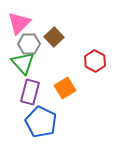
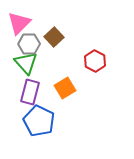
green triangle: moved 3 px right
blue pentagon: moved 2 px left, 1 px up
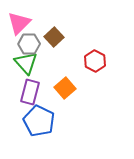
orange square: rotated 10 degrees counterclockwise
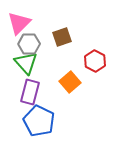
brown square: moved 8 px right; rotated 24 degrees clockwise
orange square: moved 5 px right, 6 px up
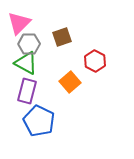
green triangle: rotated 20 degrees counterclockwise
purple rectangle: moved 3 px left, 1 px up
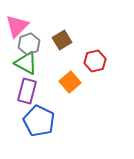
pink triangle: moved 2 px left, 3 px down
brown square: moved 3 px down; rotated 12 degrees counterclockwise
gray hexagon: rotated 20 degrees counterclockwise
red hexagon: rotated 20 degrees clockwise
